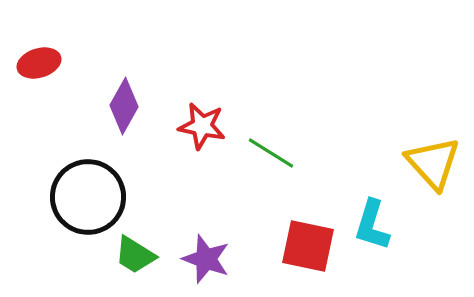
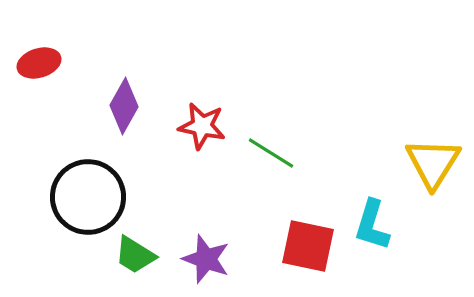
yellow triangle: rotated 14 degrees clockwise
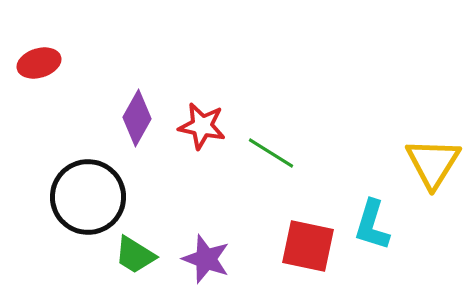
purple diamond: moved 13 px right, 12 px down
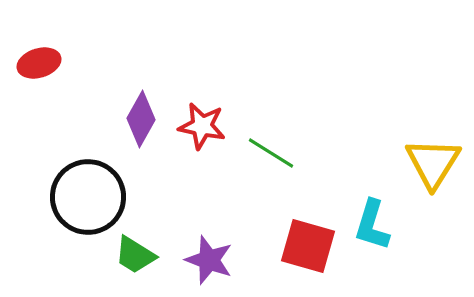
purple diamond: moved 4 px right, 1 px down
red square: rotated 4 degrees clockwise
purple star: moved 3 px right, 1 px down
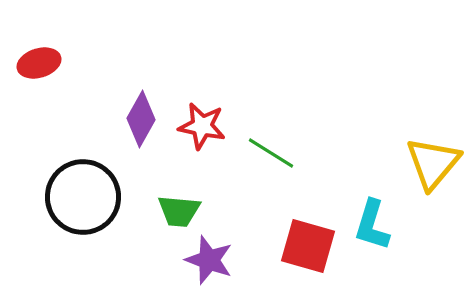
yellow triangle: rotated 8 degrees clockwise
black circle: moved 5 px left
green trapezoid: moved 44 px right, 44 px up; rotated 27 degrees counterclockwise
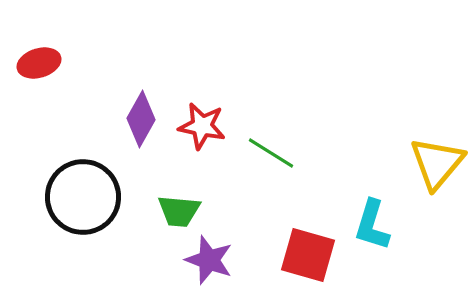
yellow triangle: moved 4 px right
red square: moved 9 px down
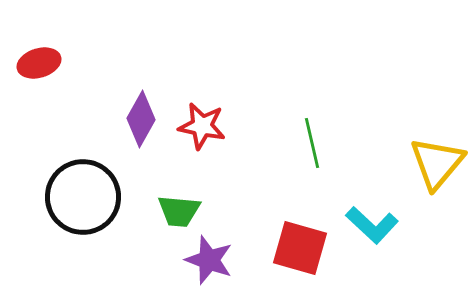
green line: moved 41 px right, 10 px up; rotated 45 degrees clockwise
cyan L-shape: rotated 64 degrees counterclockwise
red square: moved 8 px left, 7 px up
